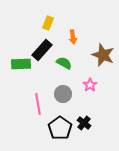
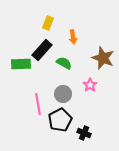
brown star: moved 3 px down
black cross: moved 10 px down; rotated 16 degrees counterclockwise
black pentagon: moved 8 px up; rotated 10 degrees clockwise
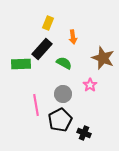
black rectangle: moved 1 px up
pink line: moved 2 px left, 1 px down
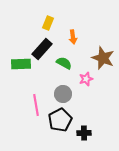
pink star: moved 4 px left, 6 px up; rotated 16 degrees clockwise
black cross: rotated 24 degrees counterclockwise
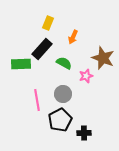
orange arrow: rotated 32 degrees clockwise
pink star: moved 3 px up
pink line: moved 1 px right, 5 px up
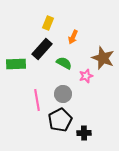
green rectangle: moved 5 px left
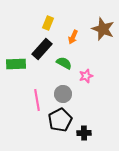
brown star: moved 29 px up
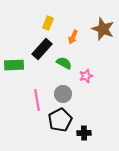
green rectangle: moved 2 px left, 1 px down
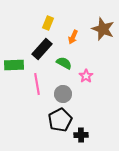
pink star: rotated 16 degrees counterclockwise
pink line: moved 16 px up
black cross: moved 3 px left, 2 px down
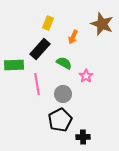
brown star: moved 1 px left, 5 px up
black rectangle: moved 2 px left
black cross: moved 2 px right, 2 px down
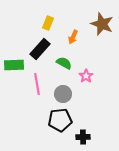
black pentagon: rotated 20 degrees clockwise
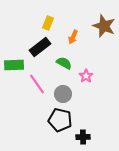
brown star: moved 2 px right, 2 px down
black rectangle: moved 2 px up; rotated 10 degrees clockwise
pink line: rotated 25 degrees counterclockwise
black pentagon: rotated 20 degrees clockwise
